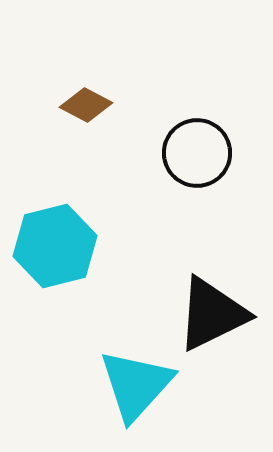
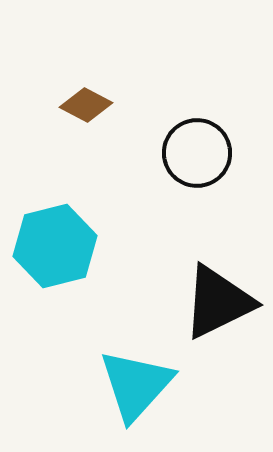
black triangle: moved 6 px right, 12 px up
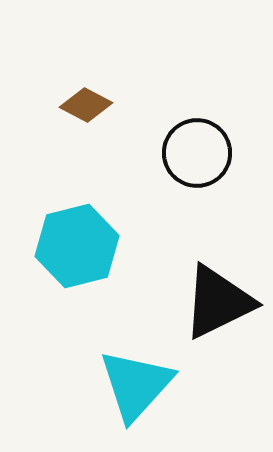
cyan hexagon: moved 22 px right
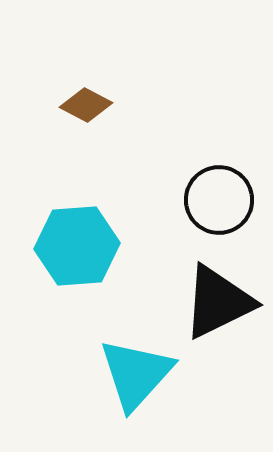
black circle: moved 22 px right, 47 px down
cyan hexagon: rotated 10 degrees clockwise
cyan triangle: moved 11 px up
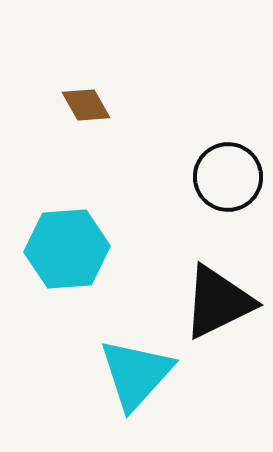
brown diamond: rotated 33 degrees clockwise
black circle: moved 9 px right, 23 px up
cyan hexagon: moved 10 px left, 3 px down
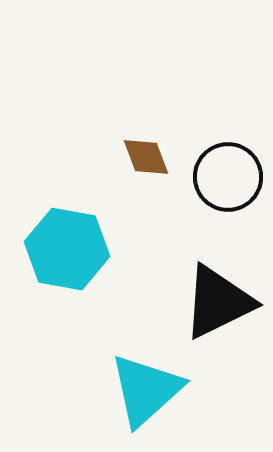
brown diamond: moved 60 px right, 52 px down; rotated 9 degrees clockwise
cyan hexagon: rotated 14 degrees clockwise
cyan triangle: moved 10 px right, 16 px down; rotated 6 degrees clockwise
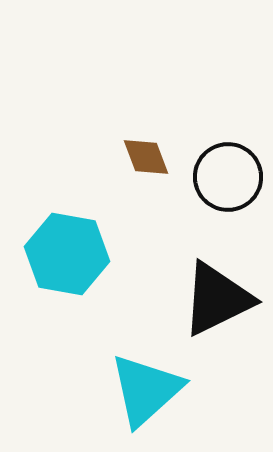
cyan hexagon: moved 5 px down
black triangle: moved 1 px left, 3 px up
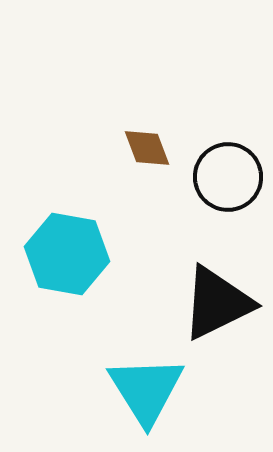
brown diamond: moved 1 px right, 9 px up
black triangle: moved 4 px down
cyan triangle: rotated 20 degrees counterclockwise
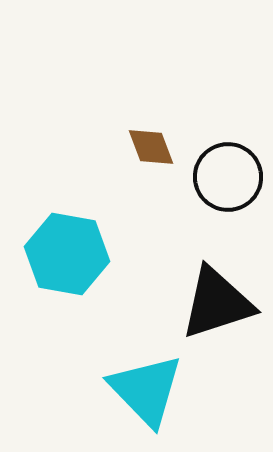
brown diamond: moved 4 px right, 1 px up
black triangle: rotated 8 degrees clockwise
cyan triangle: rotated 12 degrees counterclockwise
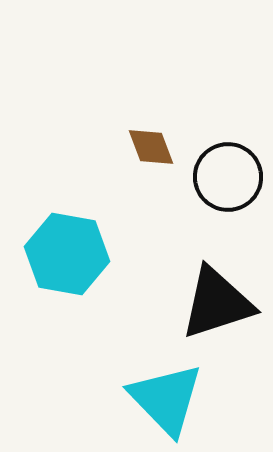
cyan triangle: moved 20 px right, 9 px down
